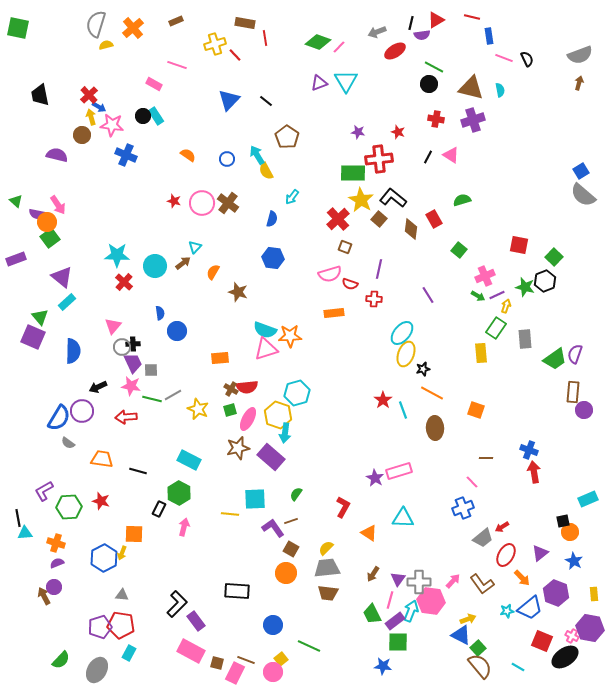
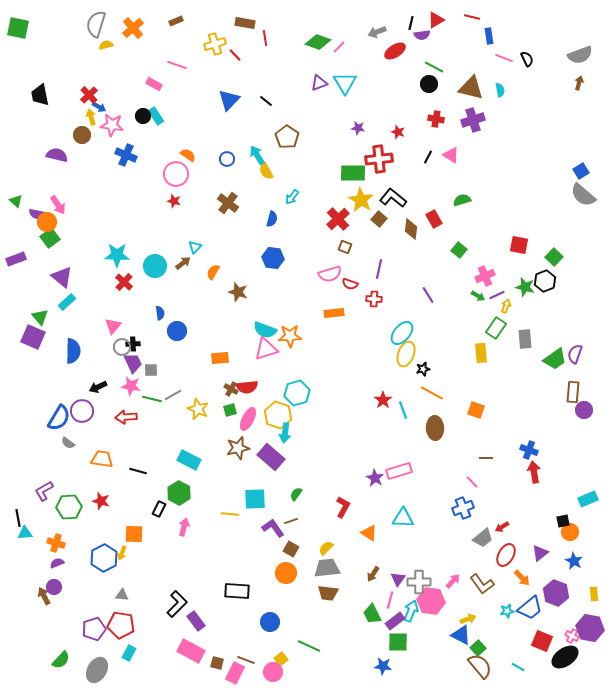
cyan triangle at (346, 81): moved 1 px left, 2 px down
purple star at (358, 132): moved 4 px up
pink circle at (202, 203): moved 26 px left, 29 px up
blue circle at (273, 625): moved 3 px left, 3 px up
purple pentagon at (100, 627): moved 6 px left, 2 px down
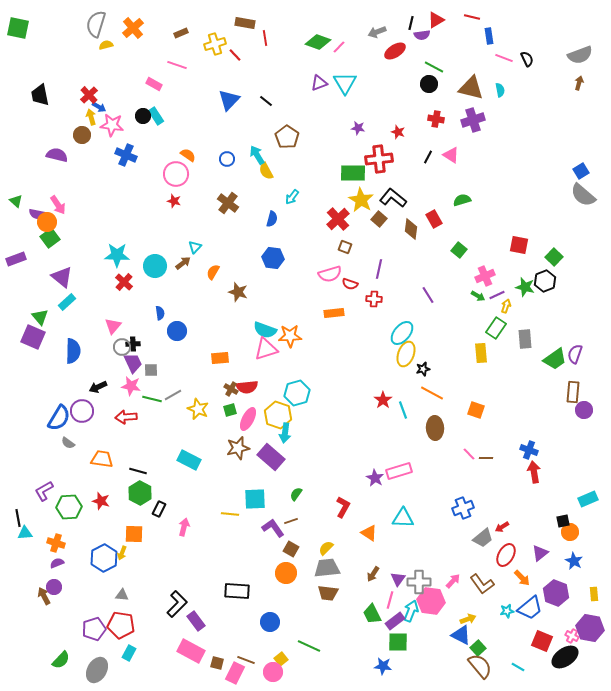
brown rectangle at (176, 21): moved 5 px right, 12 px down
pink line at (472, 482): moved 3 px left, 28 px up
green hexagon at (179, 493): moved 39 px left
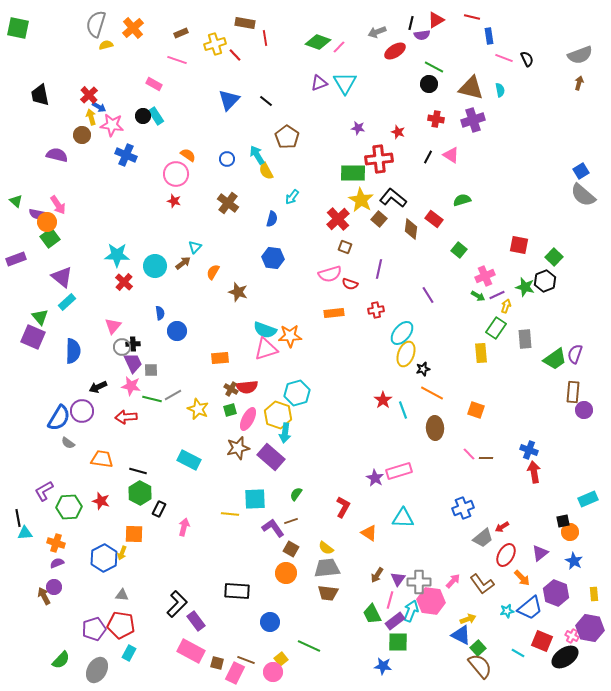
pink line at (177, 65): moved 5 px up
red rectangle at (434, 219): rotated 24 degrees counterclockwise
red cross at (374, 299): moved 2 px right, 11 px down; rotated 14 degrees counterclockwise
yellow semicircle at (326, 548): rotated 98 degrees counterclockwise
brown arrow at (373, 574): moved 4 px right, 1 px down
cyan line at (518, 667): moved 14 px up
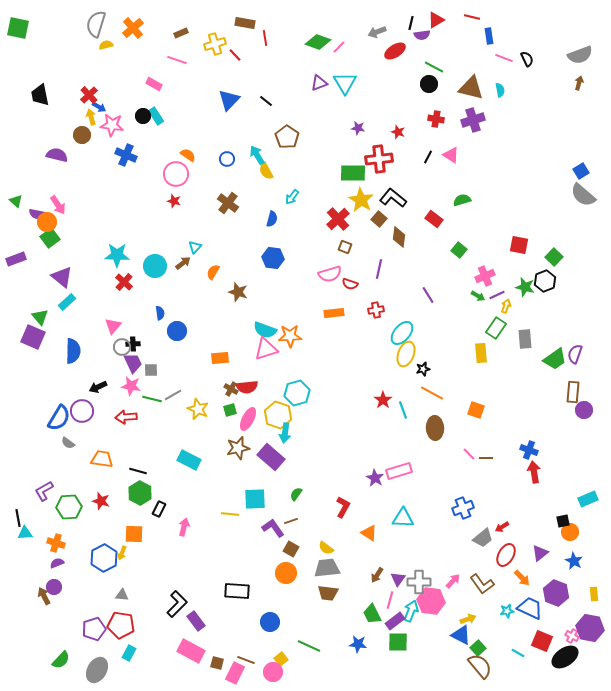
brown diamond at (411, 229): moved 12 px left, 8 px down
blue trapezoid at (530, 608): rotated 116 degrees counterclockwise
blue star at (383, 666): moved 25 px left, 22 px up
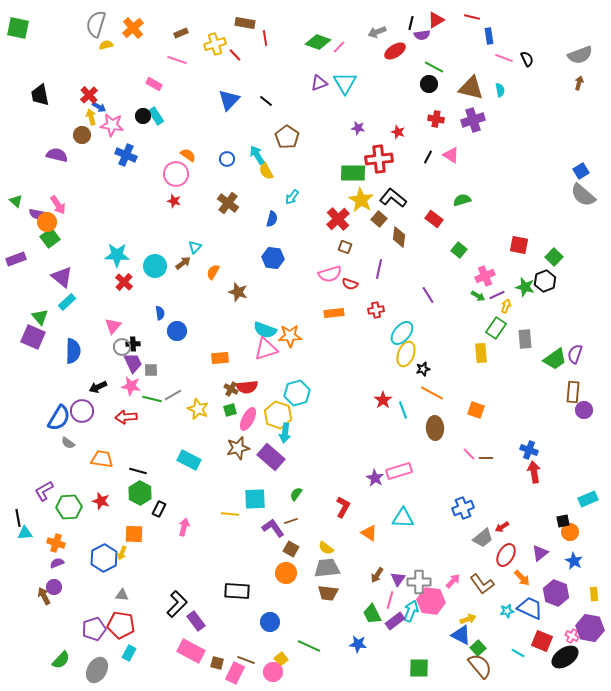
green square at (398, 642): moved 21 px right, 26 px down
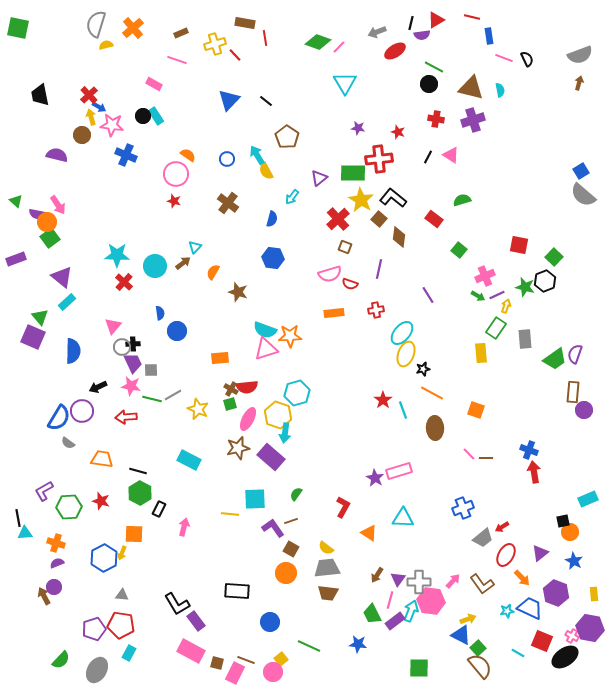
purple triangle at (319, 83): moved 95 px down; rotated 18 degrees counterclockwise
green square at (230, 410): moved 6 px up
black L-shape at (177, 604): rotated 104 degrees clockwise
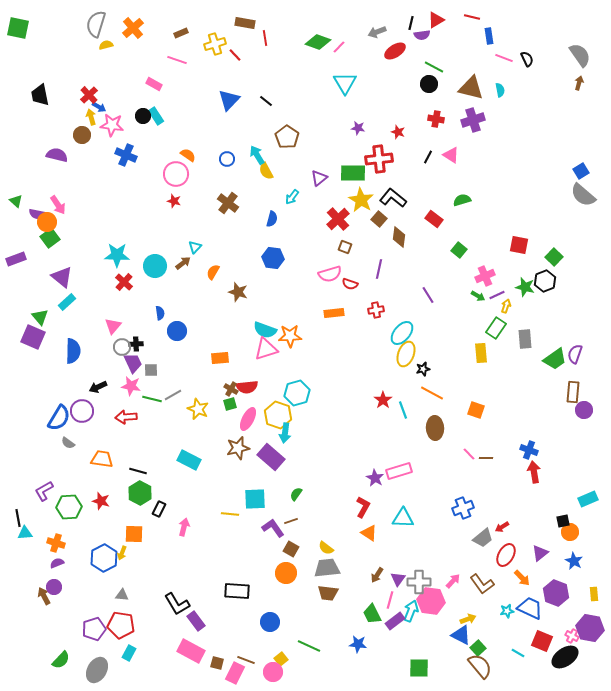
gray semicircle at (580, 55): rotated 105 degrees counterclockwise
black cross at (133, 344): moved 3 px right
red L-shape at (343, 507): moved 20 px right
